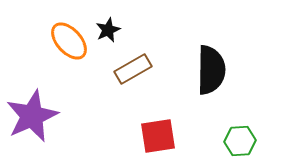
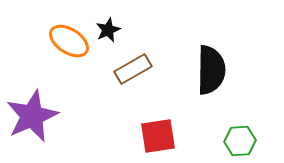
orange ellipse: rotated 15 degrees counterclockwise
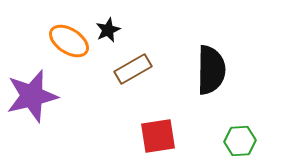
purple star: moved 20 px up; rotated 10 degrees clockwise
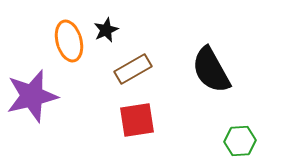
black star: moved 2 px left
orange ellipse: rotated 42 degrees clockwise
black semicircle: rotated 150 degrees clockwise
red square: moved 21 px left, 16 px up
